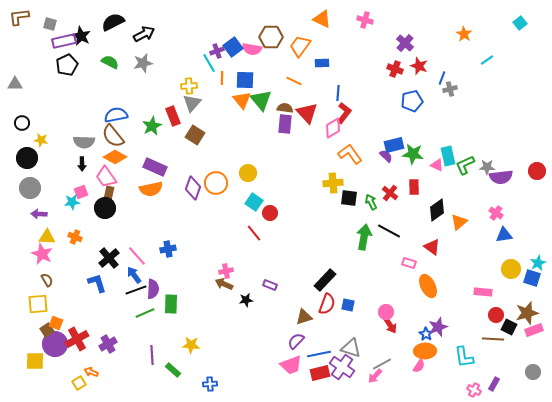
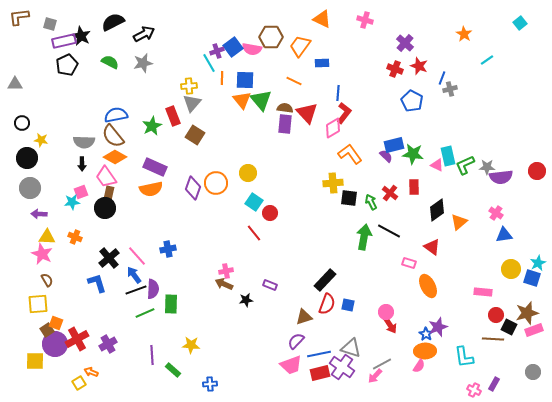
blue pentagon at (412, 101): rotated 30 degrees counterclockwise
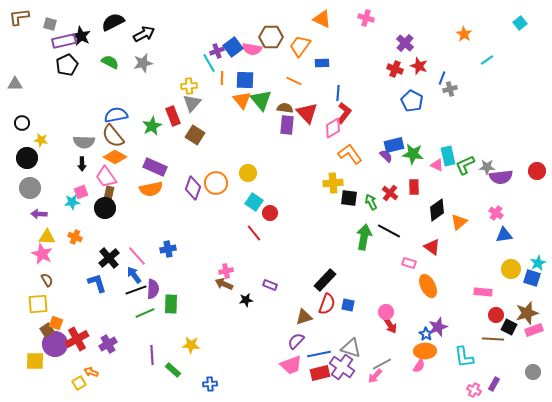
pink cross at (365, 20): moved 1 px right, 2 px up
purple rectangle at (285, 124): moved 2 px right, 1 px down
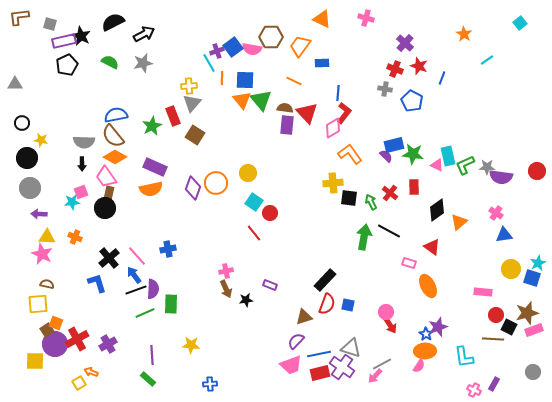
gray cross at (450, 89): moved 65 px left; rotated 24 degrees clockwise
purple semicircle at (501, 177): rotated 15 degrees clockwise
brown semicircle at (47, 280): moved 4 px down; rotated 48 degrees counterclockwise
brown arrow at (224, 284): moved 2 px right, 5 px down; rotated 138 degrees counterclockwise
green rectangle at (173, 370): moved 25 px left, 9 px down
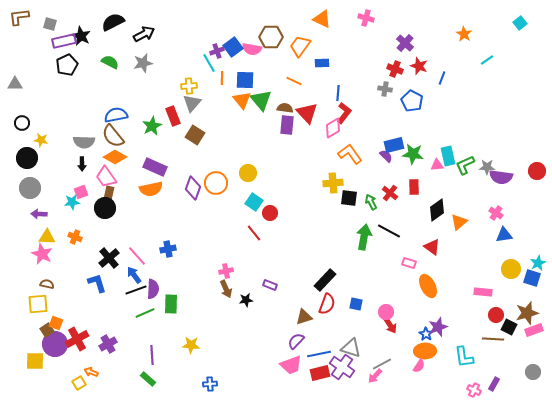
pink triangle at (437, 165): rotated 32 degrees counterclockwise
blue square at (348, 305): moved 8 px right, 1 px up
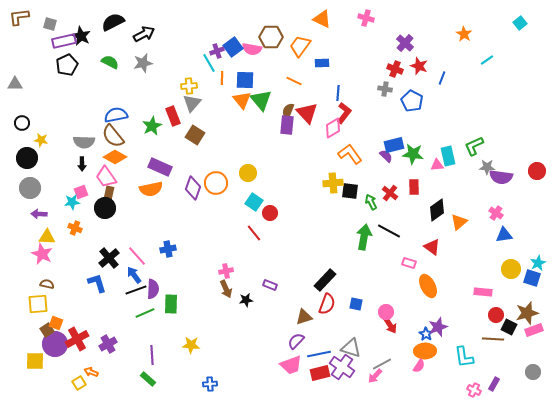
brown semicircle at (285, 108): moved 3 px right, 3 px down; rotated 77 degrees counterclockwise
green L-shape at (465, 165): moved 9 px right, 19 px up
purple rectangle at (155, 167): moved 5 px right
black square at (349, 198): moved 1 px right, 7 px up
orange cross at (75, 237): moved 9 px up
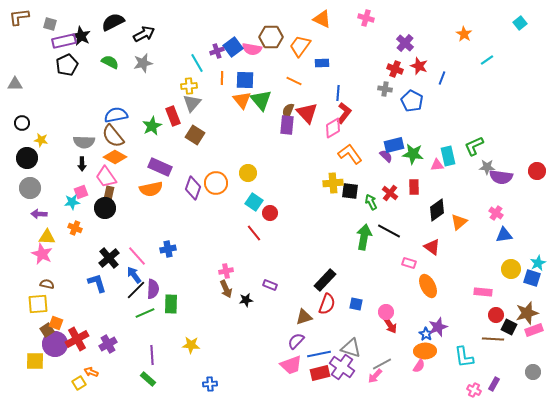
cyan line at (209, 63): moved 12 px left
black line at (136, 290): rotated 25 degrees counterclockwise
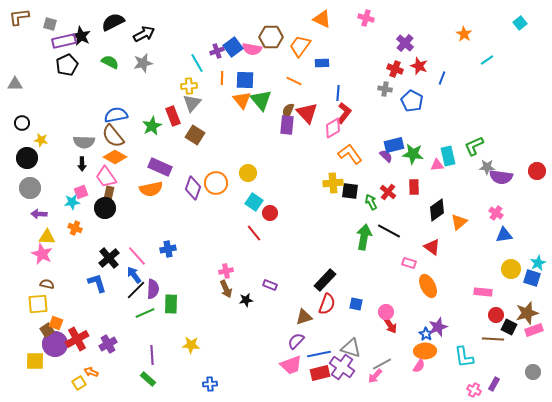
red cross at (390, 193): moved 2 px left, 1 px up
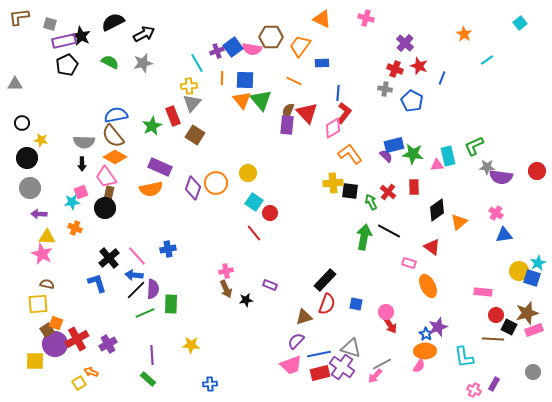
yellow circle at (511, 269): moved 8 px right, 2 px down
blue arrow at (134, 275): rotated 48 degrees counterclockwise
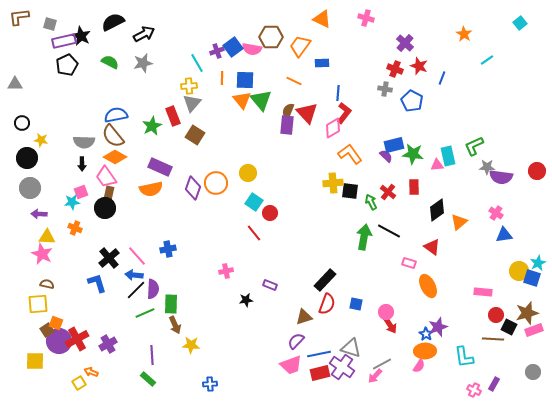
brown arrow at (226, 289): moved 51 px left, 36 px down
purple circle at (55, 344): moved 4 px right, 3 px up
